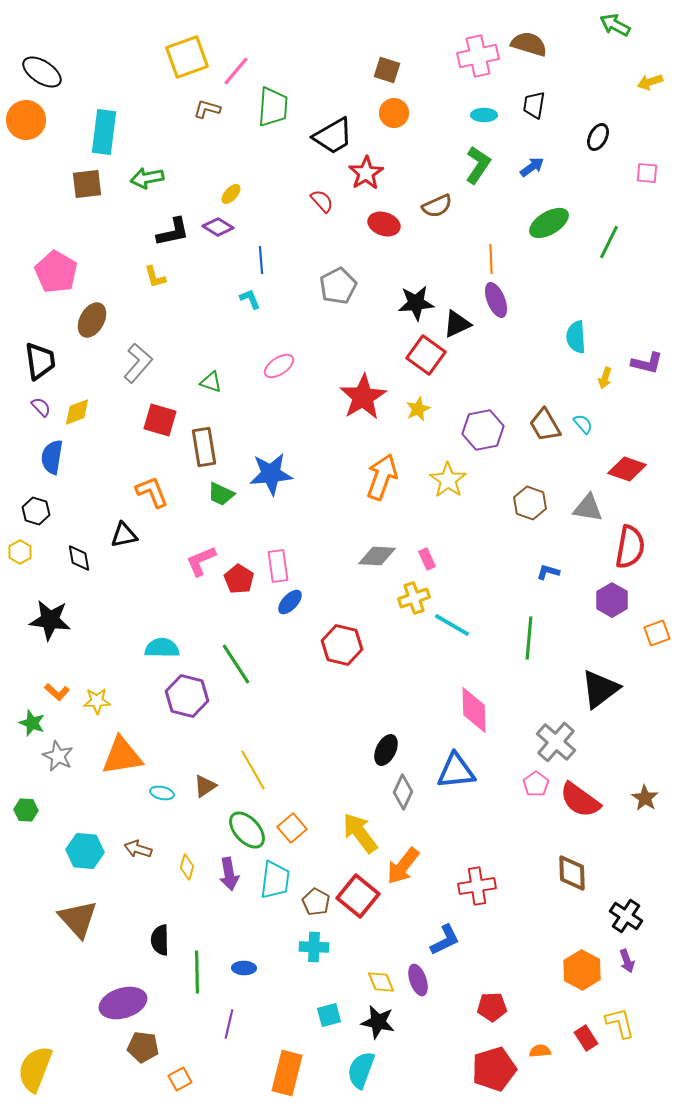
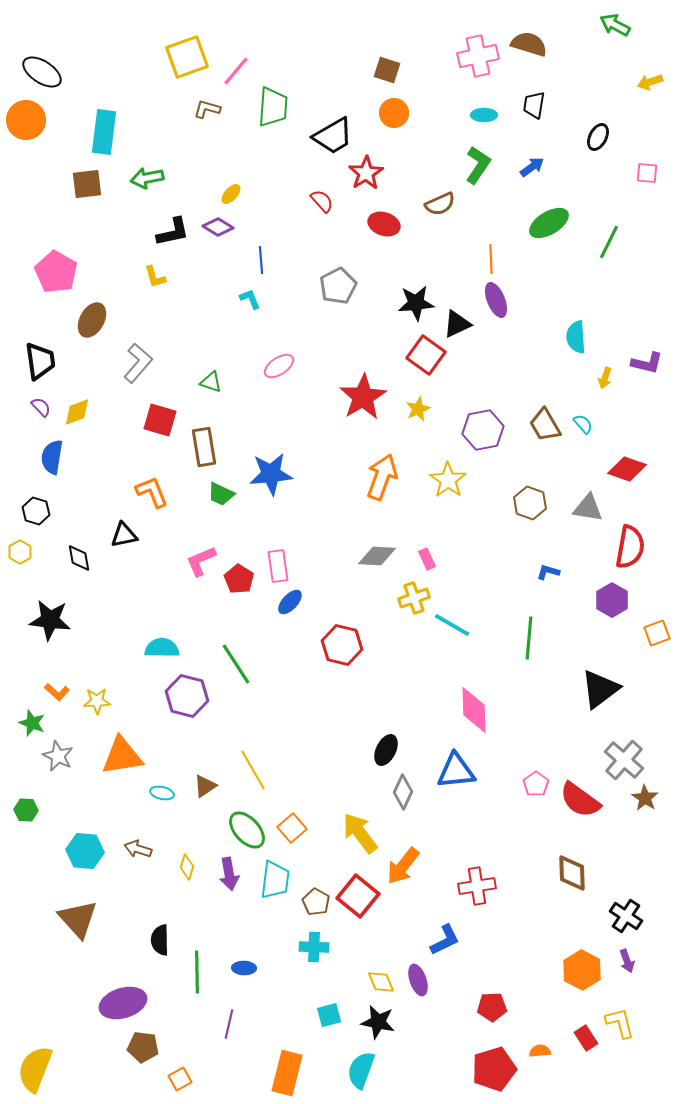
brown semicircle at (437, 206): moved 3 px right, 2 px up
gray cross at (556, 742): moved 68 px right, 18 px down
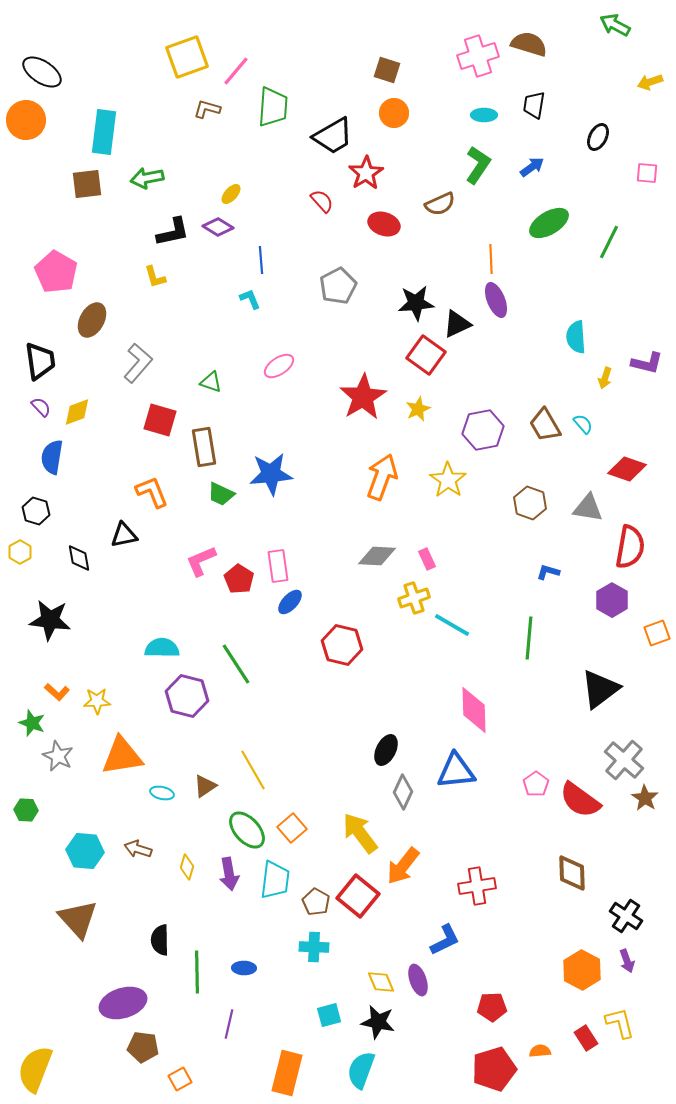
pink cross at (478, 56): rotated 6 degrees counterclockwise
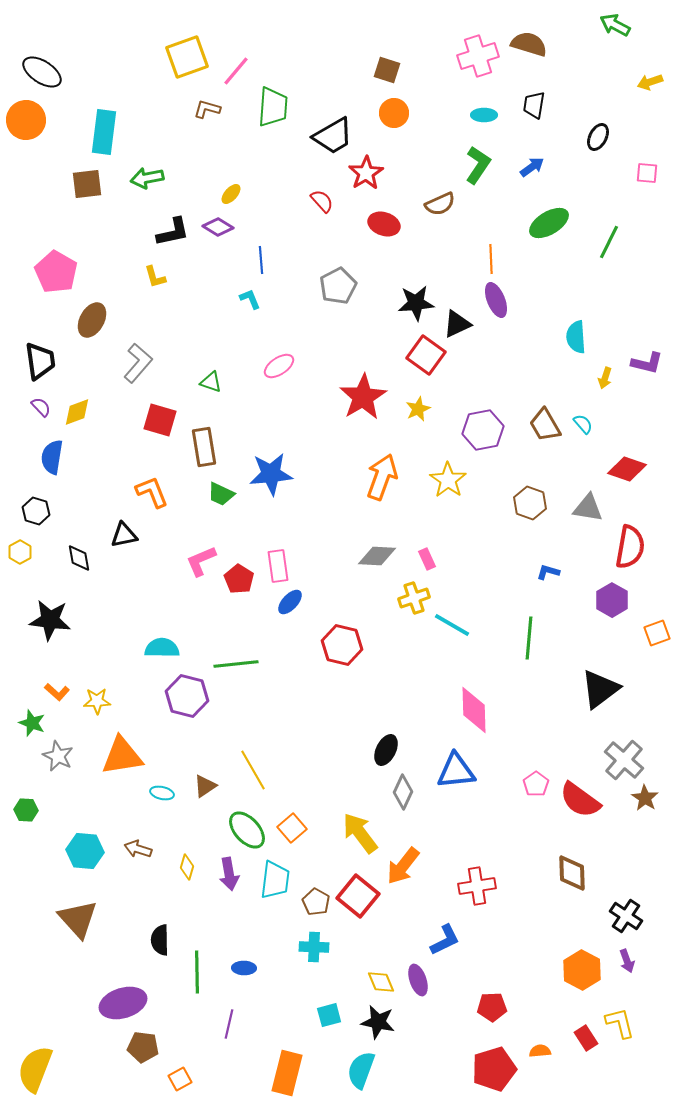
green line at (236, 664): rotated 63 degrees counterclockwise
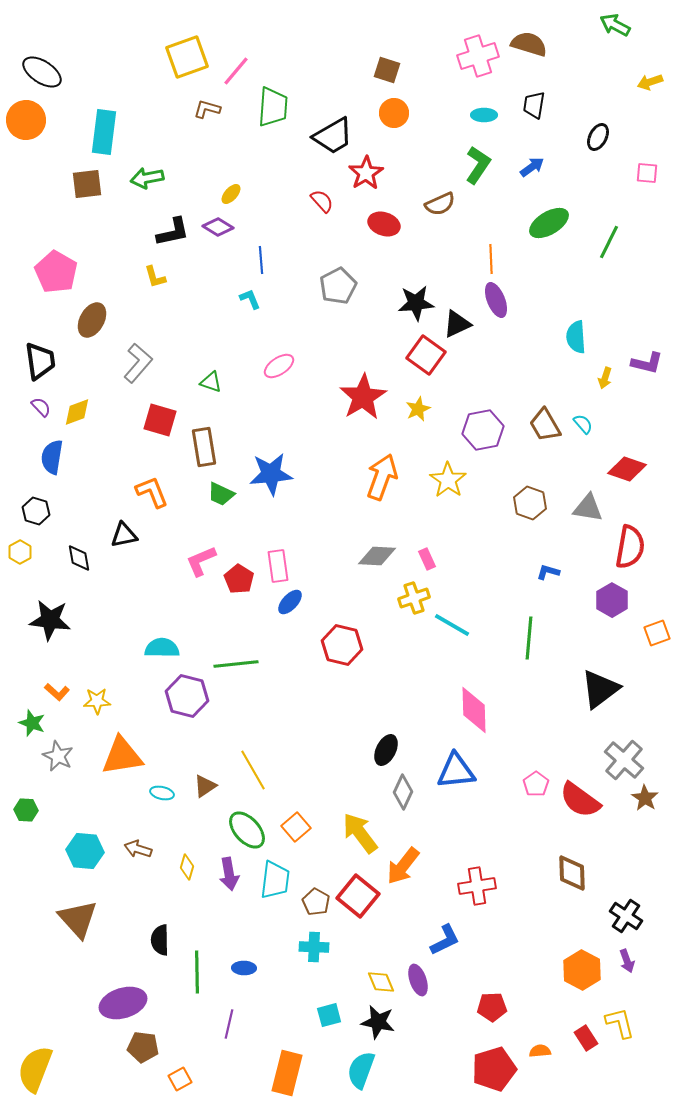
orange square at (292, 828): moved 4 px right, 1 px up
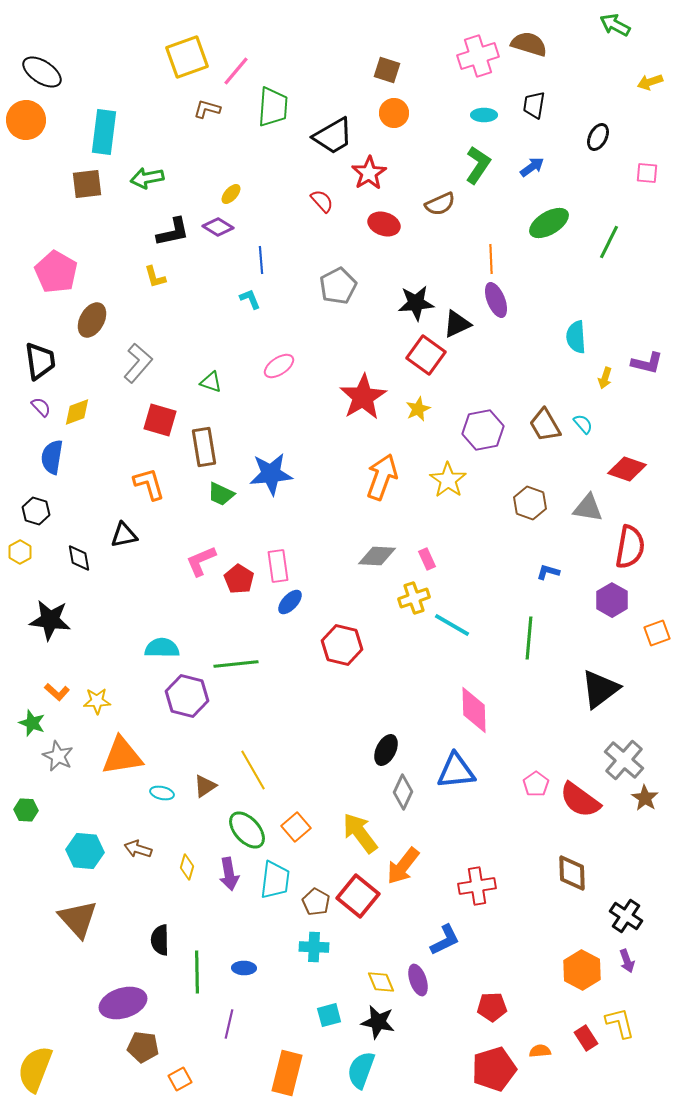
red star at (366, 173): moved 3 px right
orange L-shape at (152, 492): moved 3 px left, 8 px up; rotated 6 degrees clockwise
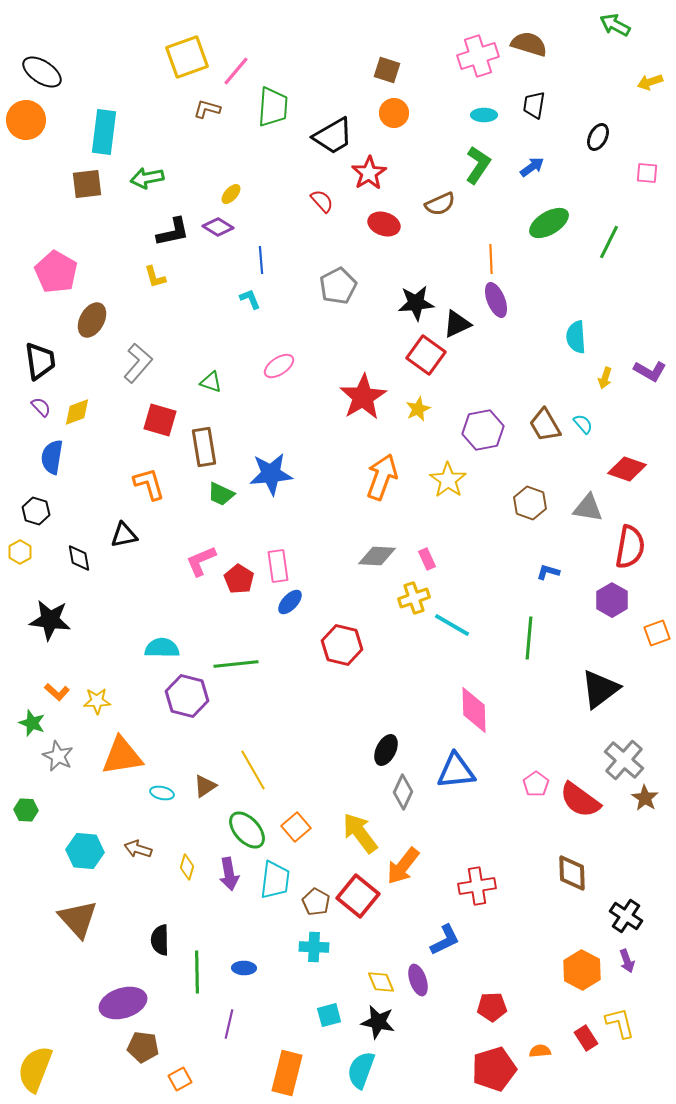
purple L-shape at (647, 363): moved 3 px right, 8 px down; rotated 16 degrees clockwise
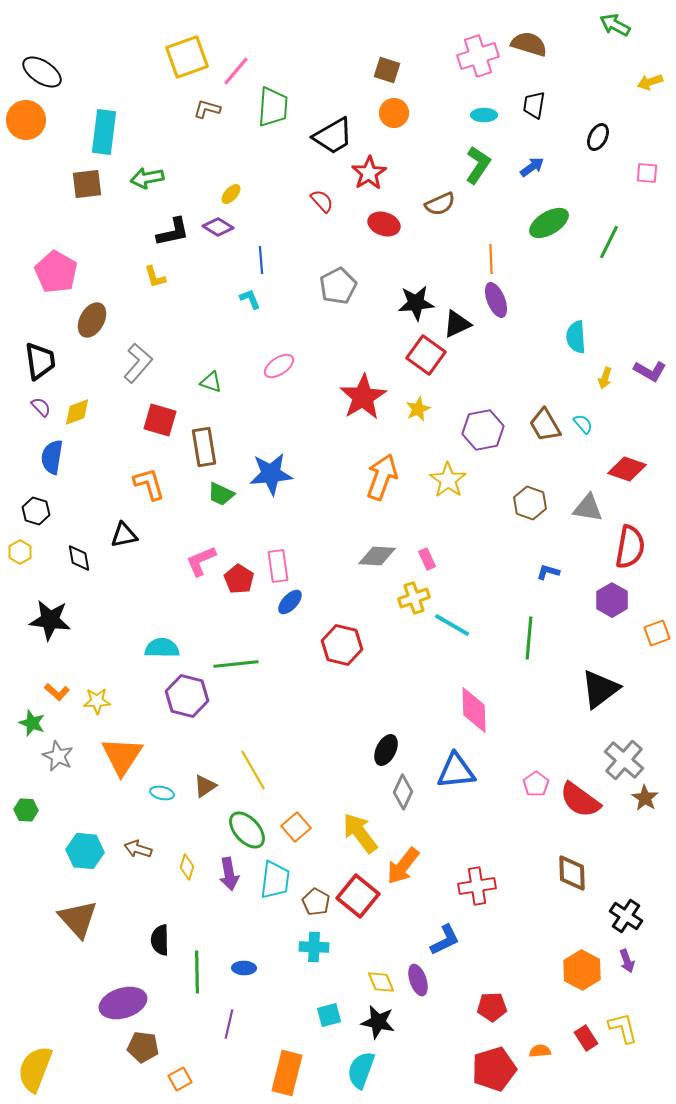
orange triangle at (122, 756): rotated 48 degrees counterclockwise
yellow L-shape at (620, 1023): moved 3 px right, 5 px down
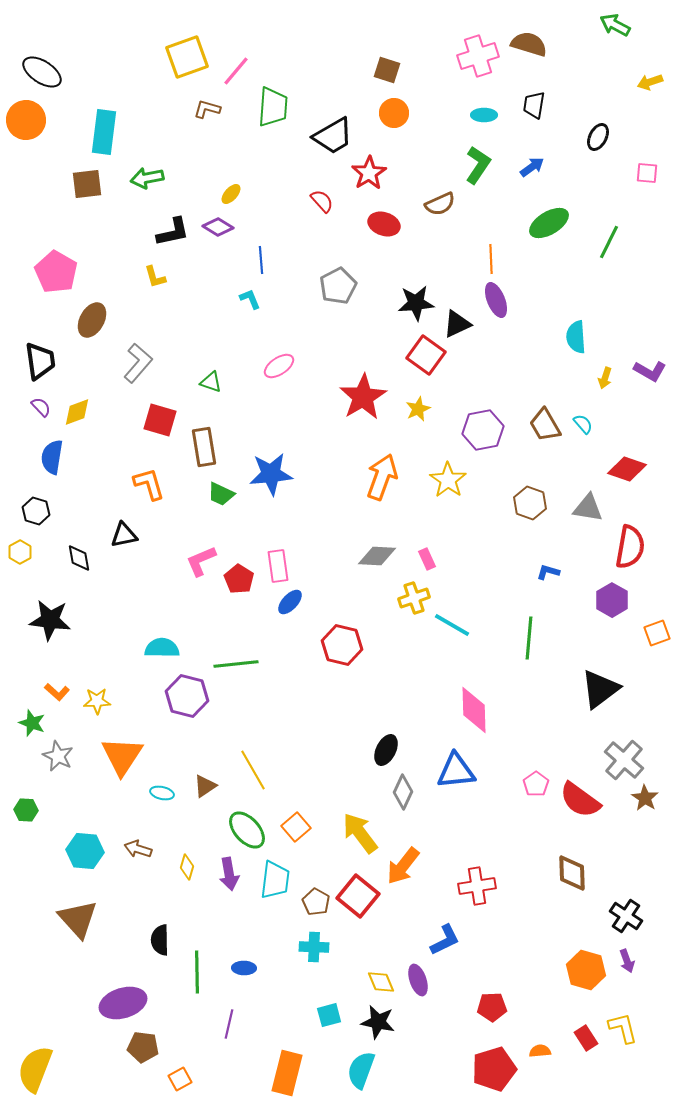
orange hexagon at (582, 970): moved 4 px right; rotated 12 degrees counterclockwise
